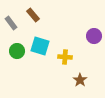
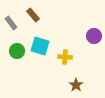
brown star: moved 4 px left, 5 px down
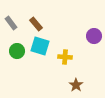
brown rectangle: moved 3 px right, 9 px down
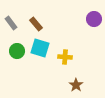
purple circle: moved 17 px up
cyan square: moved 2 px down
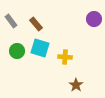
gray rectangle: moved 2 px up
